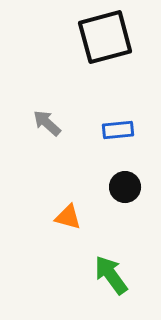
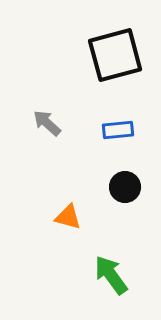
black square: moved 10 px right, 18 px down
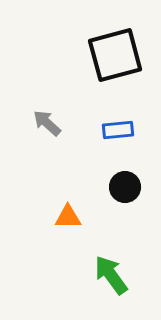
orange triangle: rotated 16 degrees counterclockwise
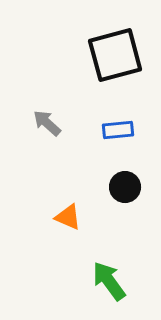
orange triangle: rotated 24 degrees clockwise
green arrow: moved 2 px left, 6 px down
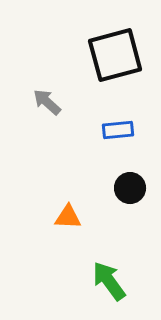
gray arrow: moved 21 px up
black circle: moved 5 px right, 1 px down
orange triangle: rotated 20 degrees counterclockwise
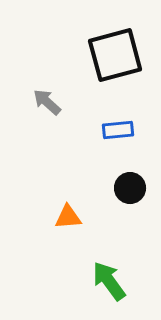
orange triangle: rotated 8 degrees counterclockwise
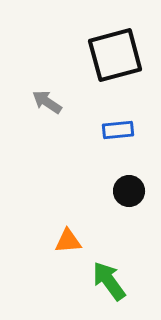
gray arrow: rotated 8 degrees counterclockwise
black circle: moved 1 px left, 3 px down
orange triangle: moved 24 px down
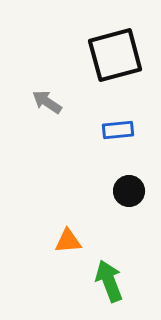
green arrow: rotated 15 degrees clockwise
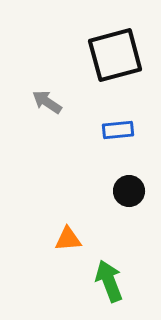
orange triangle: moved 2 px up
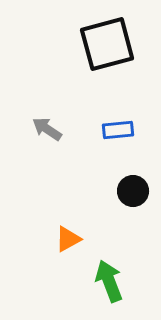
black square: moved 8 px left, 11 px up
gray arrow: moved 27 px down
black circle: moved 4 px right
orange triangle: rotated 24 degrees counterclockwise
